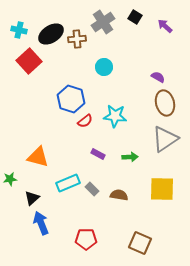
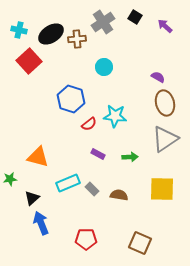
red semicircle: moved 4 px right, 3 px down
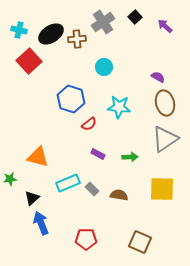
black square: rotated 16 degrees clockwise
cyan star: moved 4 px right, 9 px up
brown square: moved 1 px up
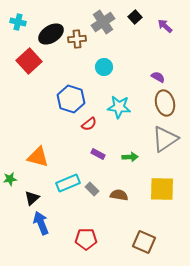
cyan cross: moved 1 px left, 8 px up
brown square: moved 4 px right
